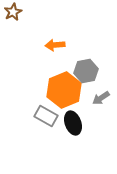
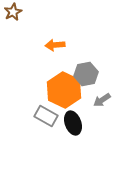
gray hexagon: moved 3 px down
orange hexagon: rotated 12 degrees counterclockwise
gray arrow: moved 1 px right, 2 px down
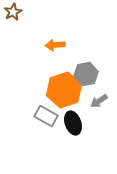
orange hexagon: rotated 16 degrees clockwise
gray arrow: moved 3 px left, 1 px down
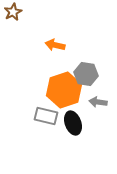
orange arrow: rotated 18 degrees clockwise
gray hexagon: rotated 20 degrees clockwise
gray arrow: moved 1 px left, 1 px down; rotated 42 degrees clockwise
gray rectangle: rotated 15 degrees counterclockwise
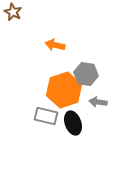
brown star: rotated 18 degrees counterclockwise
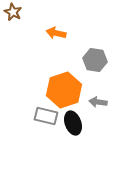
orange arrow: moved 1 px right, 12 px up
gray hexagon: moved 9 px right, 14 px up
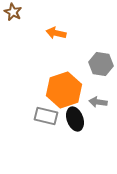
gray hexagon: moved 6 px right, 4 px down
black ellipse: moved 2 px right, 4 px up
